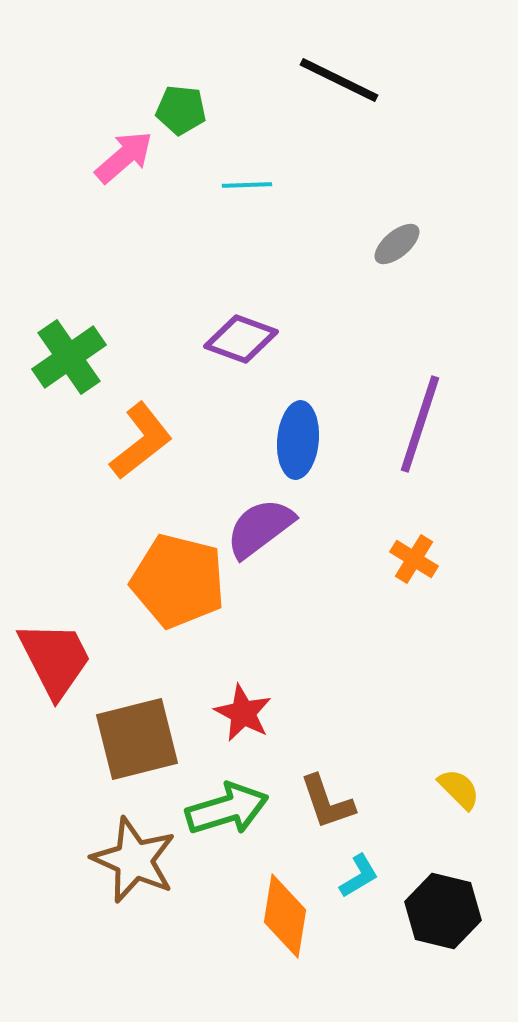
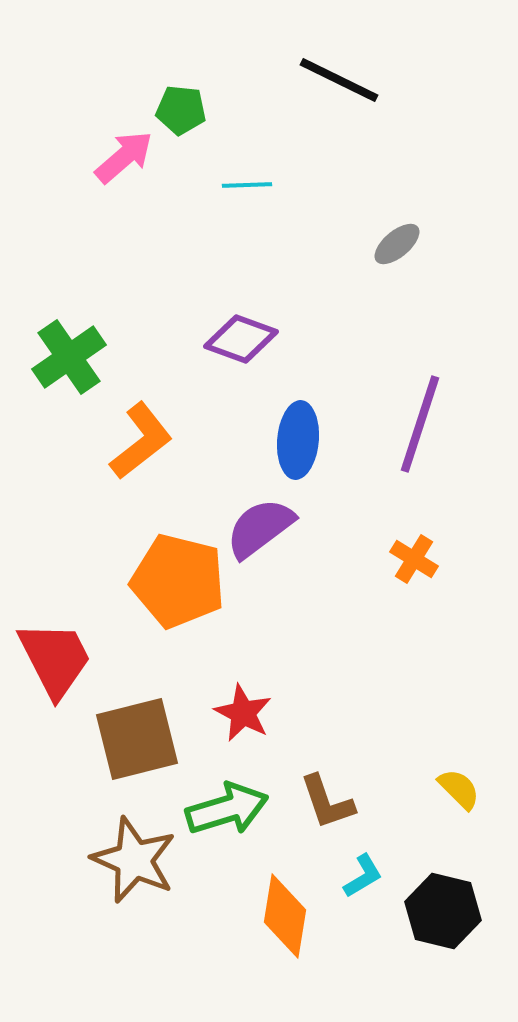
cyan L-shape: moved 4 px right
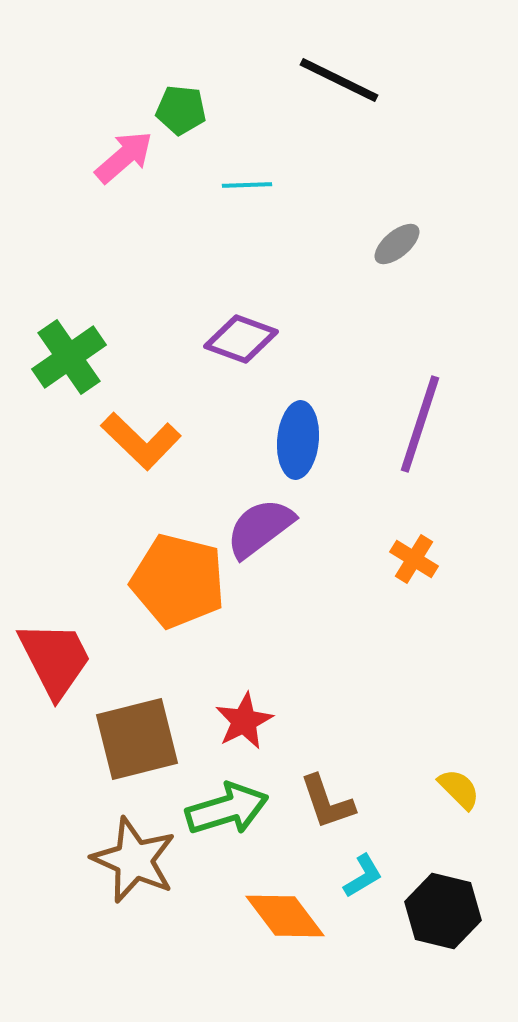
orange L-shape: rotated 82 degrees clockwise
red star: moved 1 px right, 8 px down; rotated 18 degrees clockwise
orange diamond: rotated 46 degrees counterclockwise
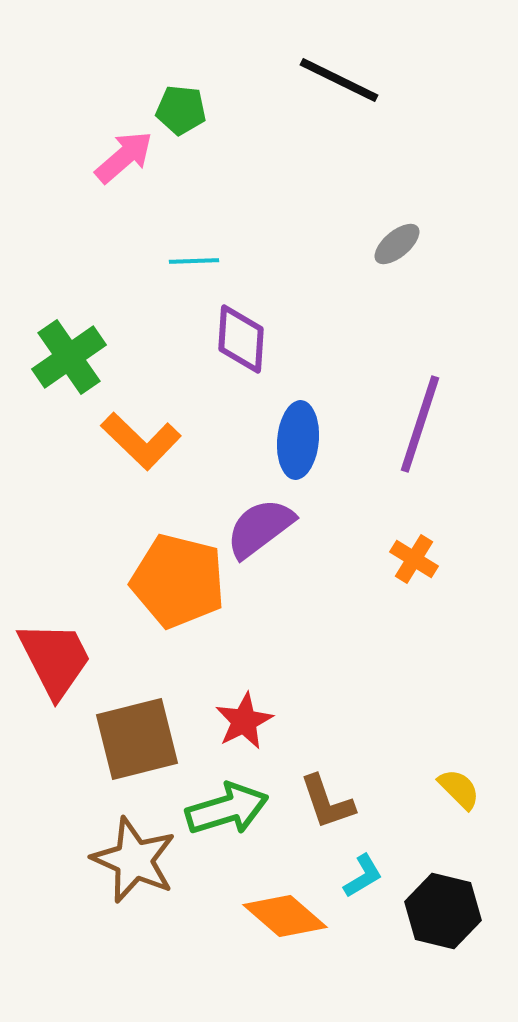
cyan line: moved 53 px left, 76 px down
purple diamond: rotated 74 degrees clockwise
orange diamond: rotated 12 degrees counterclockwise
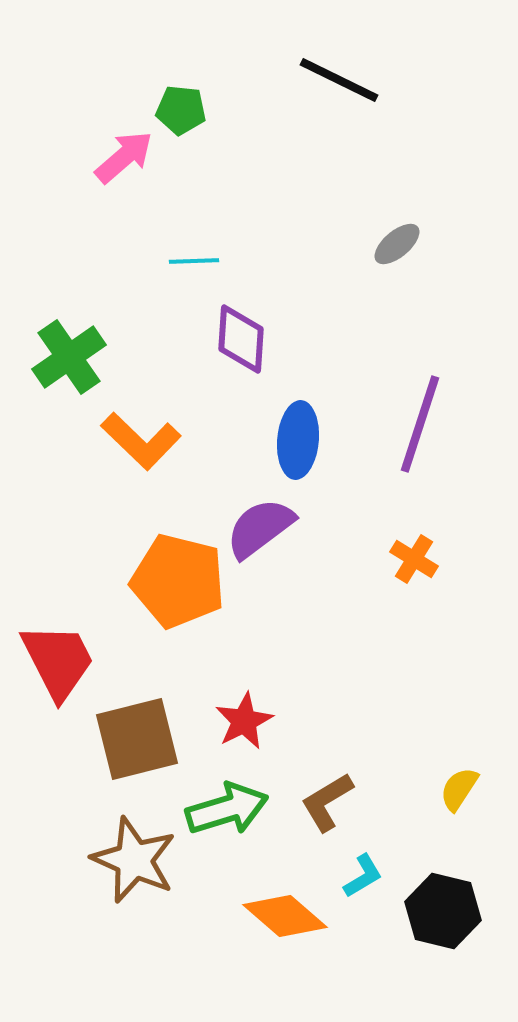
red trapezoid: moved 3 px right, 2 px down
yellow semicircle: rotated 102 degrees counterclockwise
brown L-shape: rotated 78 degrees clockwise
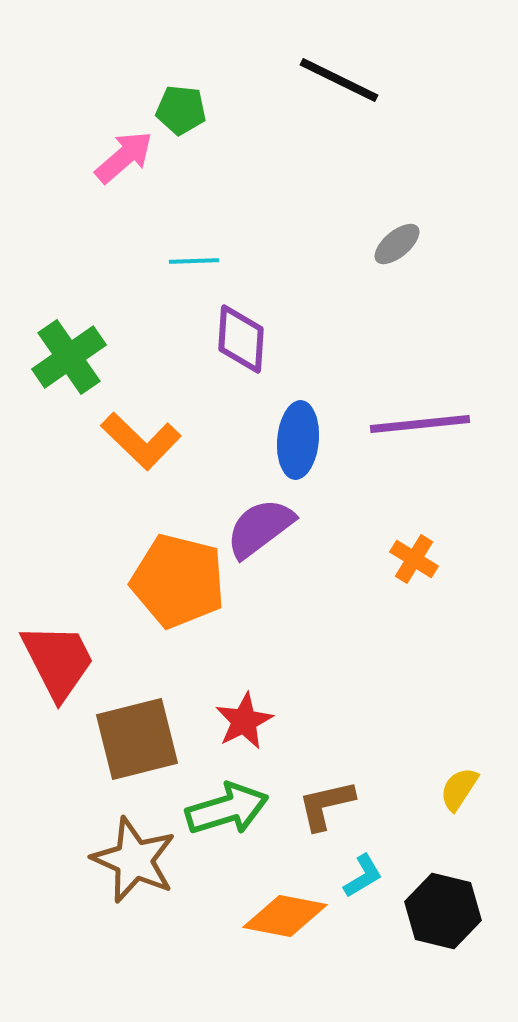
purple line: rotated 66 degrees clockwise
brown L-shape: moved 1 px left, 3 px down; rotated 18 degrees clockwise
orange diamond: rotated 30 degrees counterclockwise
